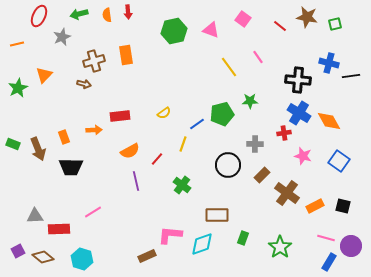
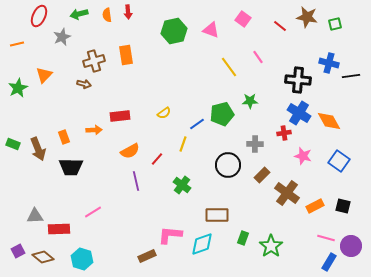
green star at (280, 247): moved 9 px left, 1 px up
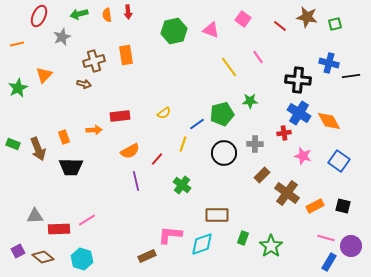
black circle at (228, 165): moved 4 px left, 12 px up
pink line at (93, 212): moved 6 px left, 8 px down
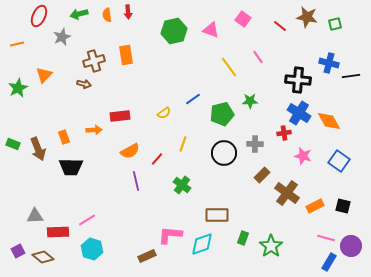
blue line at (197, 124): moved 4 px left, 25 px up
red rectangle at (59, 229): moved 1 px left, 3 px down
cyan hexagon at (82, 259): moved 10 px right, 10 px up
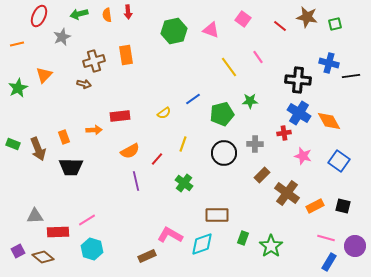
green cross at (182, 185): moved 2 px right, 2 px up
pink L-shape at (170, 235): rotated 25 degrees clockwise
purple circle at (351, 246): moved 4 px right
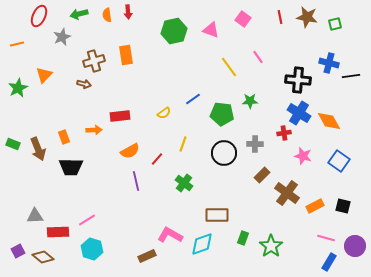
red line at (280, 26): moved 9 px up; rotated 40 degrees clockwise
green pentagon at (222, 114): rotated 20 degrees clockwise
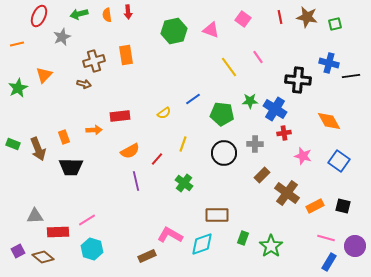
blue cross at (299, 113): moved 24 px left, 4 px up
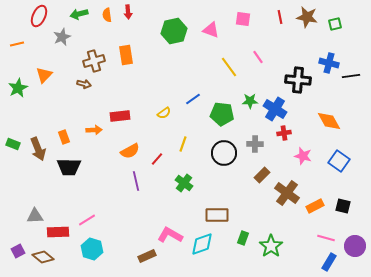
pink square at (243, 19): rotated 28 degrees counterclockwise
black trapezoid at (71, 167): moved 2 px left
